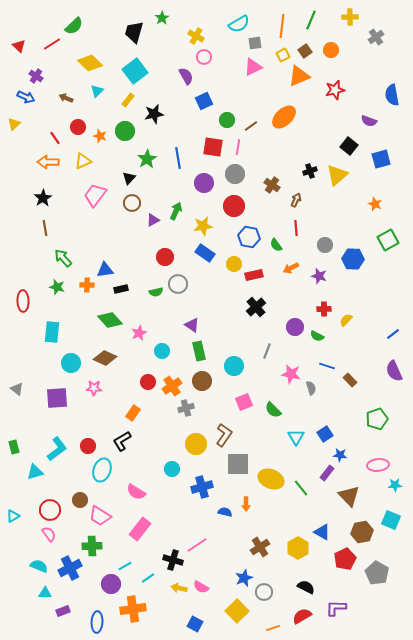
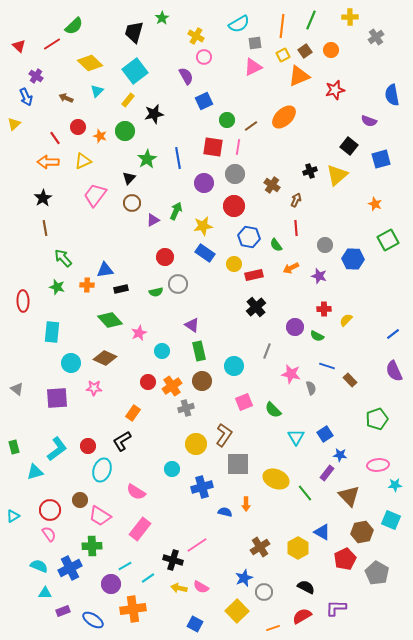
blue arrow at (26, 97): rotated 42 degrees clockwise
yellow ellipse at (271, 479): moved 5 px right
green line at (301, 488): moved 4 px right, 5 px down
blue ellipse at (97, 622): moved 4 px left, 2 px up; rotated 60 degrees counterclockwise
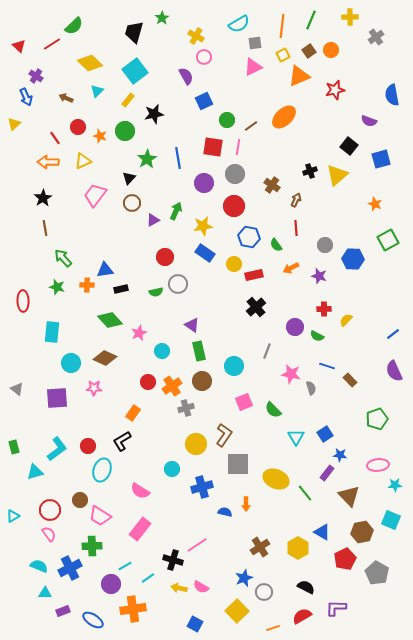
brown square at (305, 51): moved 4 px right
pink semicircle at (136, 492): moved 4 px right, 1 px up
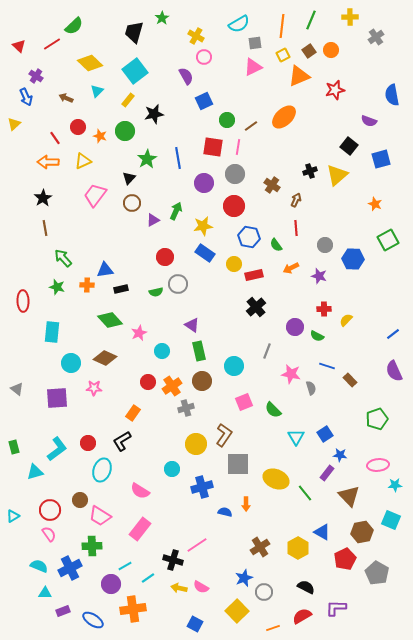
red circle at (88, 446): moved 3 px up
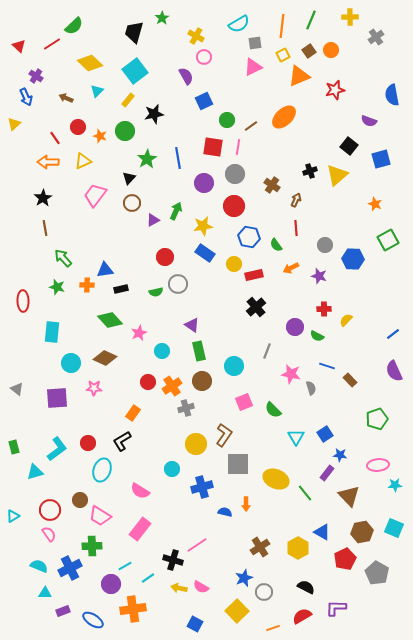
cyan square at (391, 520): moved 3 px right, 8 px down
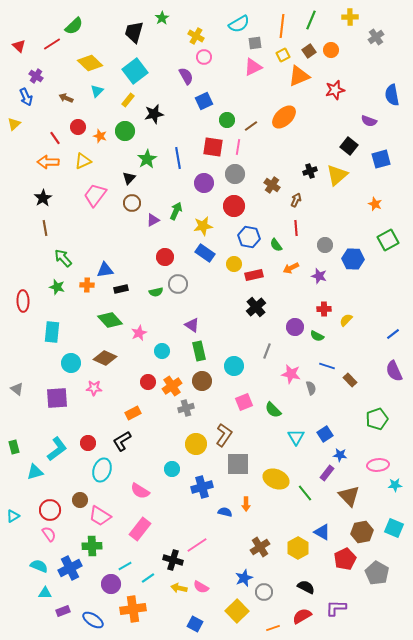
orange rectangle at (133, 413): rotated 28 degrees clockwise
